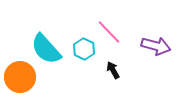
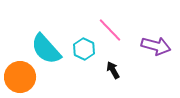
pink line: moved 1 px right, 2 px up
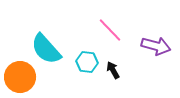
cyan hexagon: moved 3 px right, 13 px down; rotated 20 degrees counterclockwise
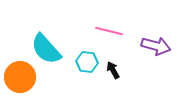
pink line: moved 1 px left, 1 px down; rotated 32 degrees counterclockwise
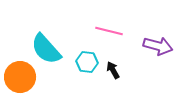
purple arrow: moved 2 px right
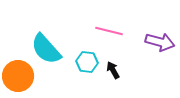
purple arrow: moved 2 px right, 4 px up
orange circle: moved 2 px left, 1 px up
